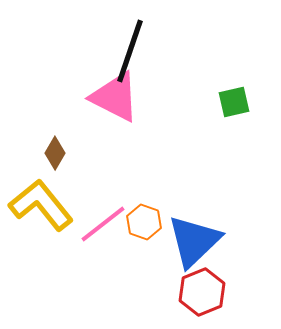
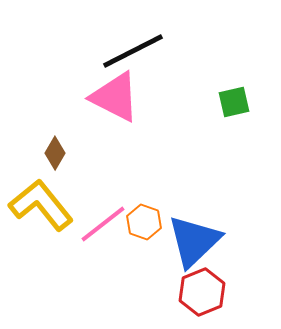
black line: moved 3 px right; rotated 44 degrees clockwise
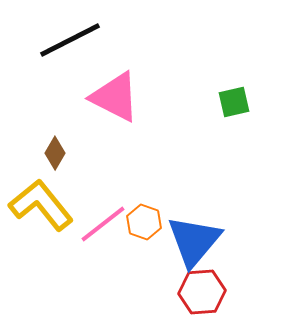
black line: moved 63 px left, 11 px up
blue triangle: rotated 6 degrees counterclockwise
red hexagon: rotated 18 degrees clockwise
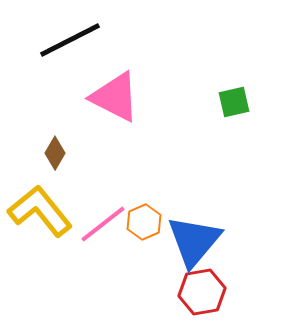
yellow L-shape: moved 1 px left, 6 px down
orange hexagon: rotated 16 degrees clockwise
red hexagon: rotated 6 degrees counterclockwise
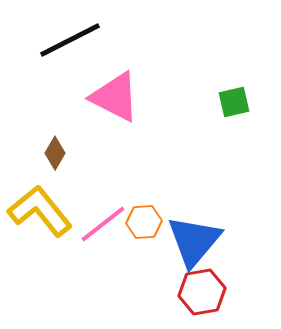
orange hexagon: rotated 20 degrees clockwise
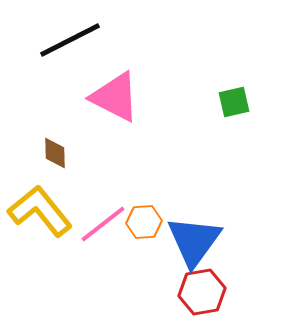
brown diamond: rotated 32 degrees counterclockwise
blue triangle: rotated 4 degrees counterclockwise
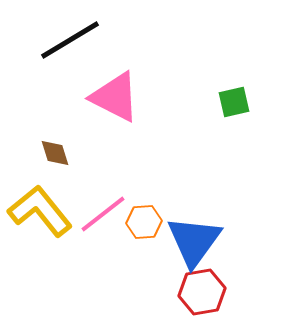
black line: rotated 4 degrees counterclockwise
brown diamond: rotated 16 degrees counterclockwise
pink line: moved 10 px up
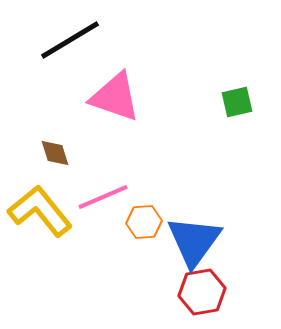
pink triangle: rotated 8 degrees counterclockwise
green square: moved 3 px right
pink line: moved 17 px up; rotated 15 degrees clockwise
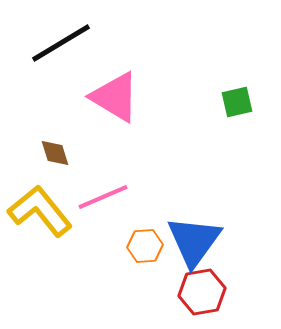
black line: moved 9 px left, 3 px down
pink triangle: rotated 12 degrees clockwise
orange hexagon: moved 1 px right, 24 px down
